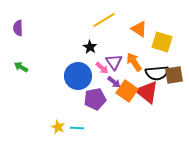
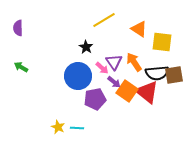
yellow square: rotated 10 degrees counterclockwise
black star: moved 4 px left
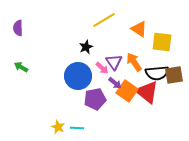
black star: rotated 16 degrees clockwise
purple arrow: moved 1 px right, 1 px down
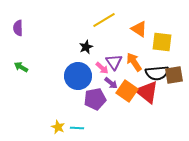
purple arrow: moved 4 px left
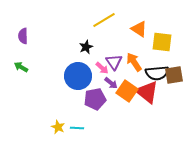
purple semicircle: moved 5 px right, 8 px down
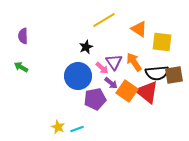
cyan line: moved 1 px down; rotated 24 degrees counterclockwise
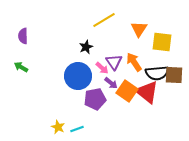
orange triangle: rotated 30 degrees clockwise
brown square: rotated 12 degrees clockwise
